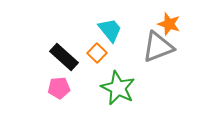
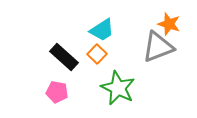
cyan trapezoid: moved 8 px left; rotated 96 degrees clockwise
orange square: moved 1 px down
pink pentagon: moved 2 px left, 4 px down; rotated 15 degrees clockwise
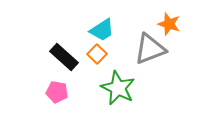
gray triangle: moved 8 px left, 2 px down
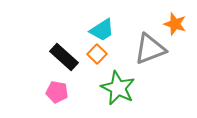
orange star: moved 6 px right
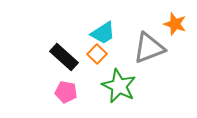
cyan trapezoid: moved 1 px right, 3 px down
gray triangle: moved 1 px left, 1 px up
green star: moved 1 px right, 2 px up
pink pentagon: moved 9 px right
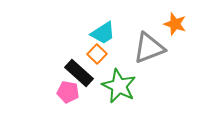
black rectangle: moved 15 px right, 16 px down
pink pentagon: moved 2 px right
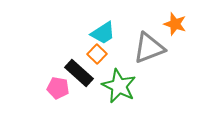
pink pentagon: moved 10 px left, 4 px up
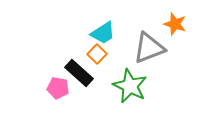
green star: moved 11 px right
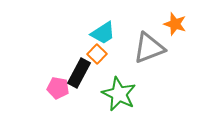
black rectangle: rotated 76 degrees clockwise
green star: moved 11 px left, 8 px down
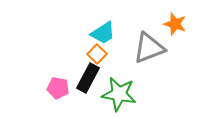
black rectangle: moved 9 px right, 5 px down
green star: rotated 16 degrees counterclockwise
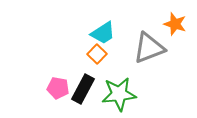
black rectangle: moved 5 px left, 11 px down
green star: rotated 16 degrees counterclockwise
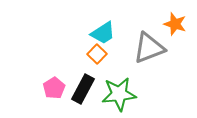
pink pentagon: moved 4 px left; rotated 30 degrees clockwise
